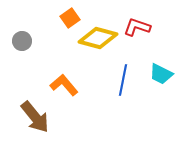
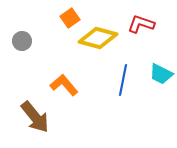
red L-shape: moved 4 px right, 3 px up
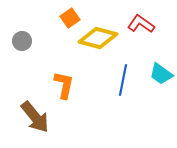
red L-shape: rotated 16 degrees clockwise
cyan trapezoid: rotated 10 degrees clockwise
orange L-shape: rotated 52 degrees clockwise
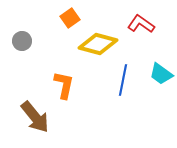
yellow diamond: moved 6 px down
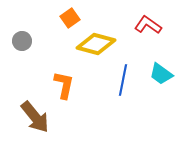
red L-shape: moved 7 px right, 1 px down
yellow diamond: moved 2 px left
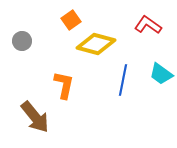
orange square: moved 1 px right, 2 px down
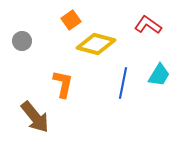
cyan trapezoid: moved 2 px left, 1 px down; rotated 95 degrees counterclockwise
blue line: moved 3 px down
orange L-shape: moved 1 px left, 1 px up
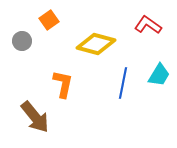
orange square: moved 22 px left
